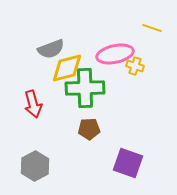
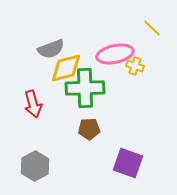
yellow line: rotated 24 degrees clockwise
yellow diamond: moved 1 px left
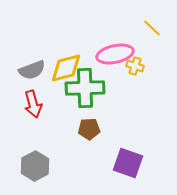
gray semicircle: moved 19 px left, 21 px down
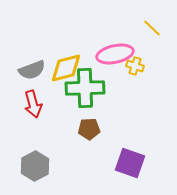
purple square: moved 2 px right
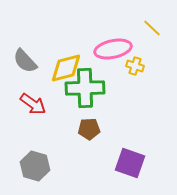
pink ellipse: moved 2 px left, 5 px up
gray semicircle: moved 7 px left, 9 px up; rotated 68 degrees clockwise
red arrow: rotated 40 degrees counterclockwise
gray hexagon: rotated 16 degrees counterclockwise
